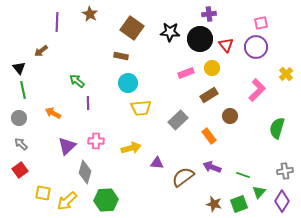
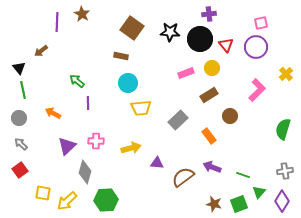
brown star at (90, 14): moved 8 px left
green semicircle at (277, 128): moved 6 px right, 1 px down
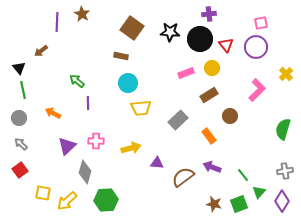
green line at (243, 175): rotated 32 degrees clockwise
